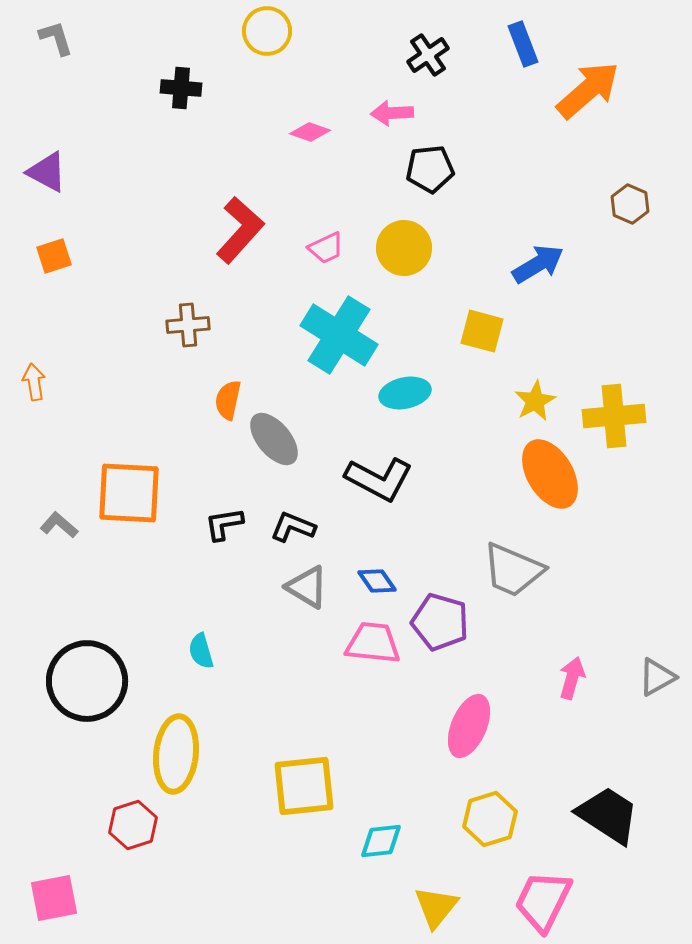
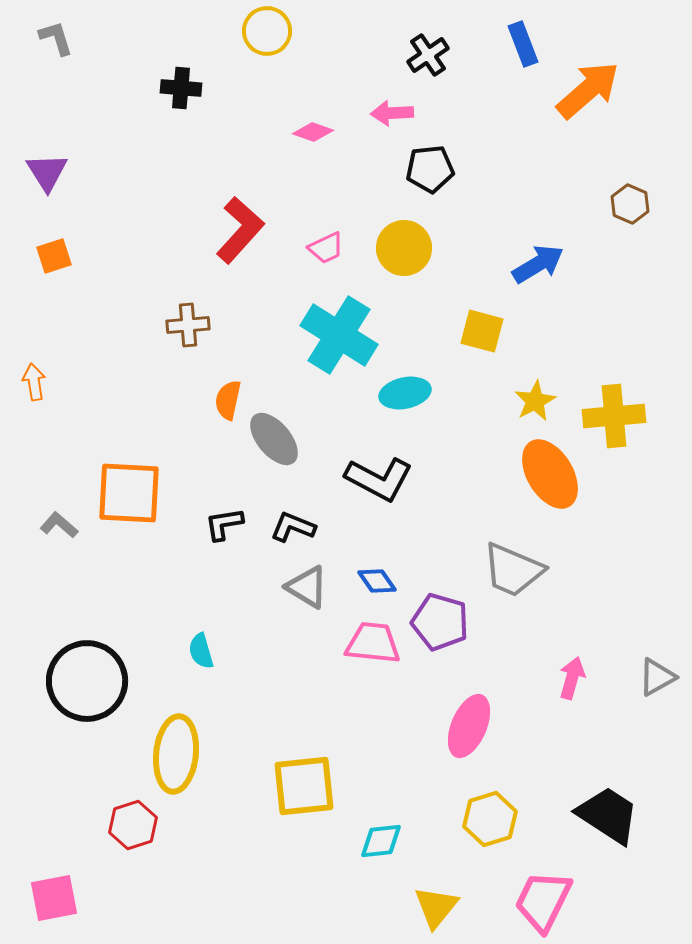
pink diamond at (310, 132): moved 3 px right
purple triangle at (47, 172): rotated 30 degrees clockwise
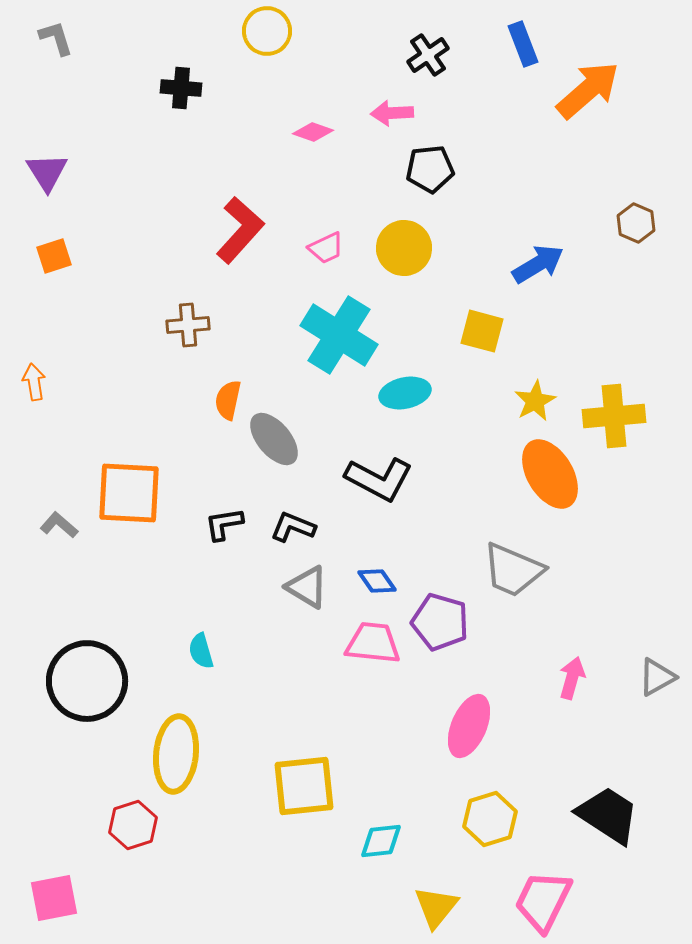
brown hexagon at (630, 204): moved 6 px right, 19 px down
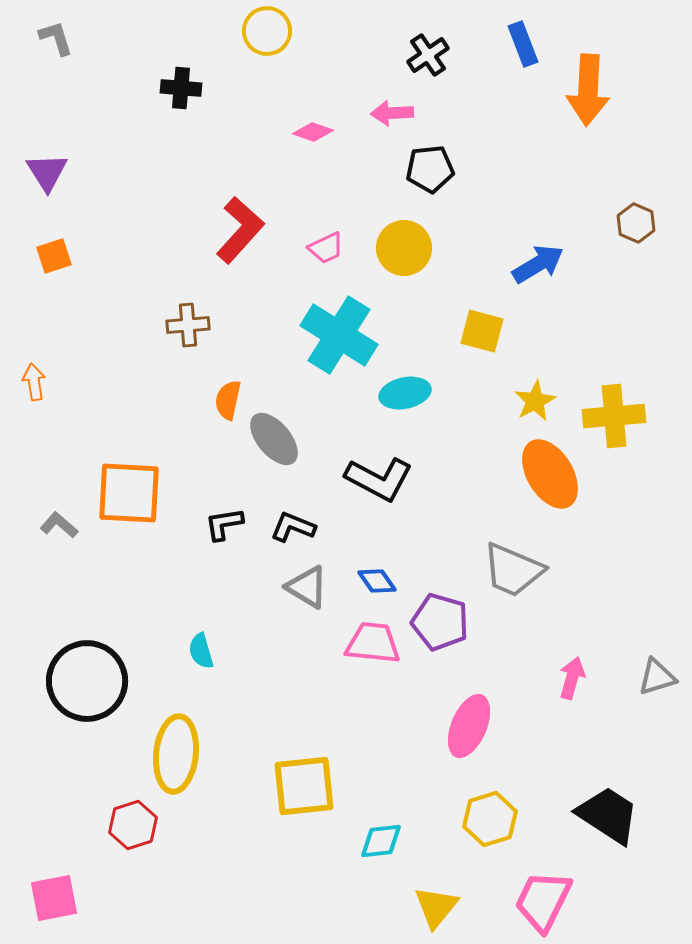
orange arrow at (588, 90): rotated 134 degrees clockwise
gray triangle at (657, 677): rotated 12 degrees clockwise
